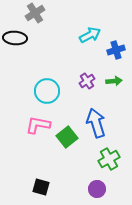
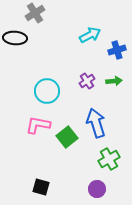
blue cross: moved 1 px right
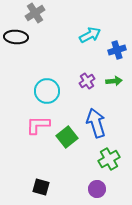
black ellipse: moved 1 px right, 1 px up
pink L-shape: rotated 10 degrees counterclockwise
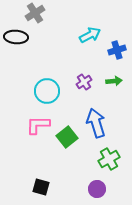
purple cross: moved 3 px left, 1 px down
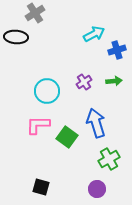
cyan arrow: moved 4 px right, 1 px up
green square: rotated 15 degrees counterclockwise
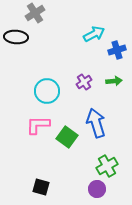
green cross: moved 2 px left, 7 px down
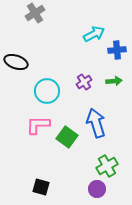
black ellipse: moved 25 px down; rotated 15 degrees clockwise
blue cross: rotated 12 degrees clockwise
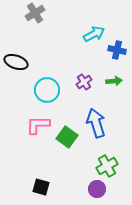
blue cross: rotated 18 degrees clockwise
cyan circle: moved 1 px up
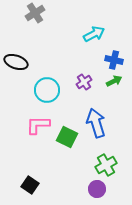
blue cross: moved 3 px left, 10 px down
green arrow: rotated 21 degrees counterclockwise
green square: rotated 10 degrees counterclockwise
green cross: moved 1 px left, 1 px up
black square: moved 11 px left, 2 px up; rotated 18 degrees clockwise
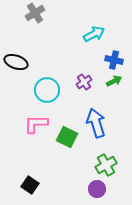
pink L-shape: moved 2 px left, 1 px up
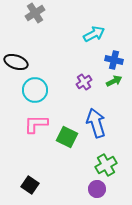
cyan circle: moved 12 px left
